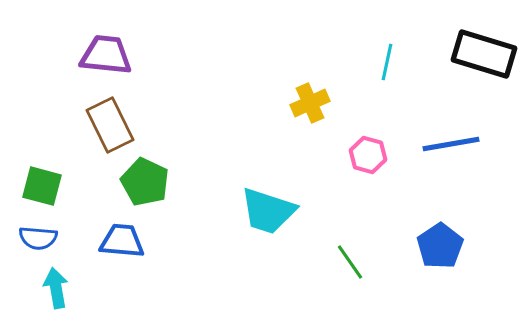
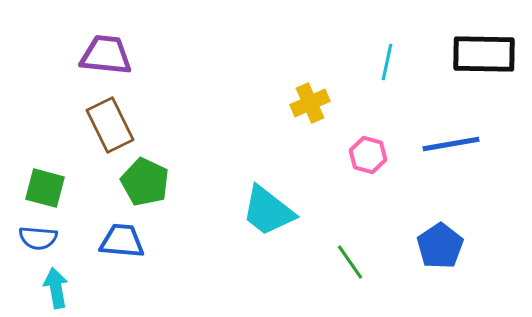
black rectangle: rotated 16 degrees counterclockwise
green square: moved 3 px right, 2 px down
cyan trapezoid: rotated 20 degrees clockwise
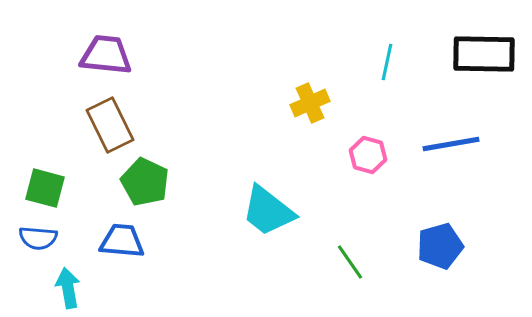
blue pentagon: rotated 18 degrees clockwise
cyan arrow: moved 12 px right
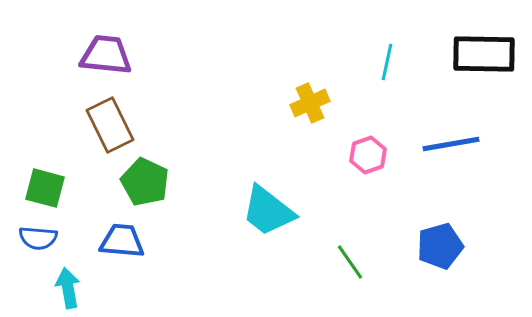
pink hexagon: rotated 24 degrees clockwise
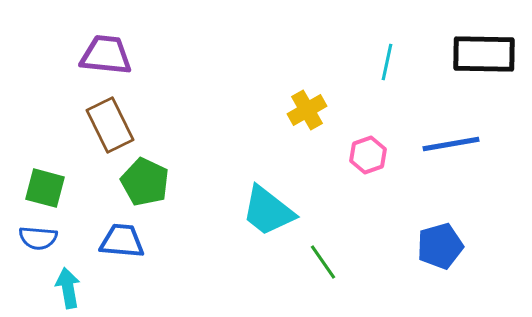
yellow cross: moved 3 px left, 7 px down; rotated 6 degrees counterclockwise
green line: moved 27 px left
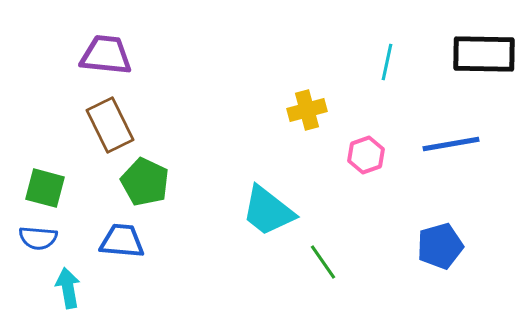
yellow cross: rotated 15 degrees clockwise
pink hexagon: moved 2 px left
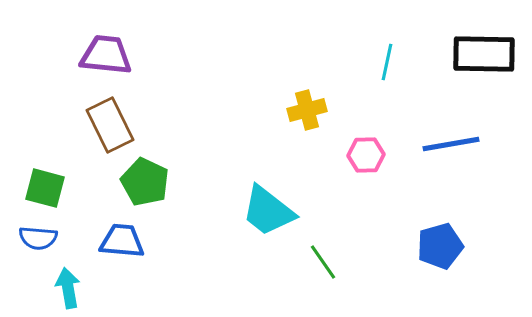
pink hexagon: rotated 18 degrees clockwise
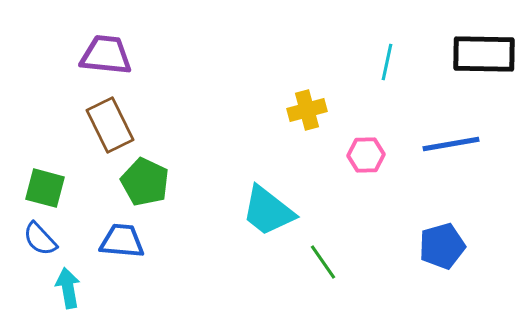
blue semicircle: moved 2 px right, 1 px down; rotated 42 degrees clockwise
blue pentagon: moved 2 px right
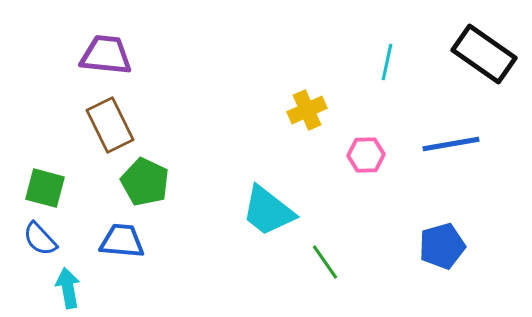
black rectangle: rotated 34 degrees clockwise
yellow cross: rotated 9 degrees counterclockwise
green line: moved 2 px right
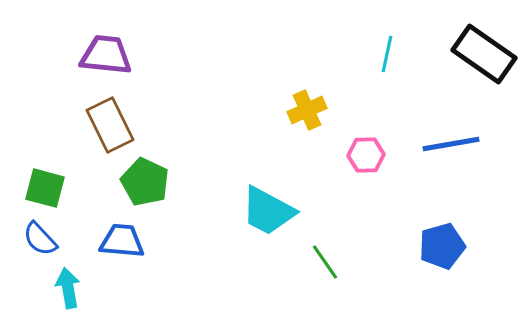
cyan line: moved 8 px up
cyan trapezoid: rotated 10 degrees counterclockwise
